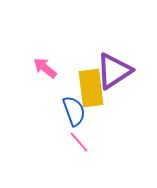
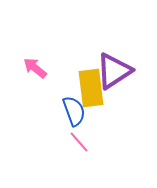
pink arrow: moved 10 px left
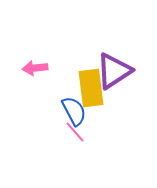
pink arrow: rotated 45 degrees counterclockwise
blue semicircle: rotated 8 degrees counterclockwise
pink line: moved 4 px left, 10 px up
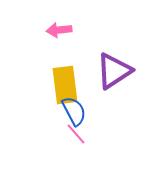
pink arrow: moved 24 px right, 38 px up
yellow rectangle: moved 26 px left, 3 px up
pink line: moved 1 px right, 2 px down
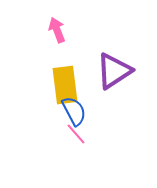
pink arrow: moved 2 px left; rotated 75 degrees clockwise
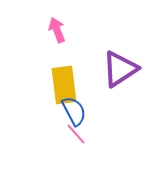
purple triangle: moved 6 px right, 2 px up
yellow rectangle: moved 1 px left
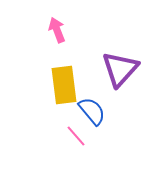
purple triangle: rotated 15 degrees counterclockwise
blue semicircle: moved 18 px right; rotated 12 degrees counterclockwise
pink line: moved 2 px down
